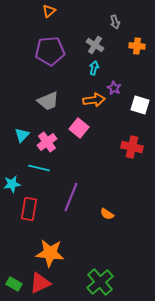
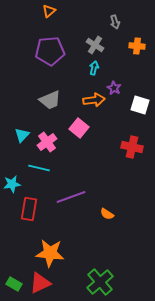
gray trapezoid: moved 2 px right, 1 px up
purple line: rotated 48 degrees clockwise
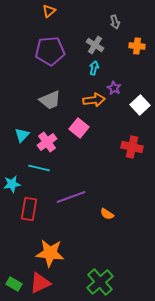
white square: rotated 30 degrees clockwise
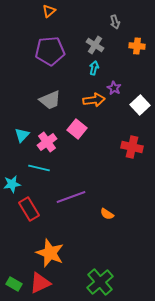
pink square: moved 2 px left, 1 px down
red rectangle: rotated 40 degrees counterclockwise
orange star: rotated 16 degrees clockwise
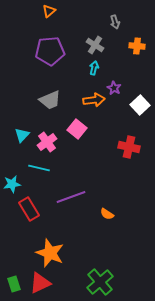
red cross: moved 3 px left
green rectangle: rotated 42 degrees clockwise
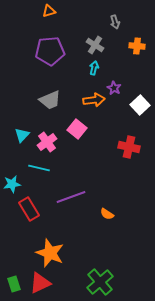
orange triangle: rotated 24 degrees clockwise
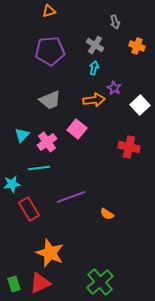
orange cross: rotated 14 degrees clockwise
cyan line: rotated 20 degrees counterclockwise
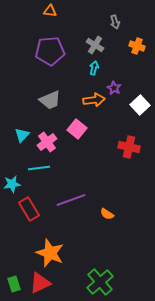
orange triangle: moved 1 px right; rotated 24 degrees clockwise
purple line: moved 3 px down
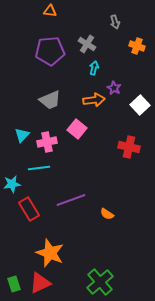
gray cross: moved 8 px left, 1 px up
pink cross: rotated 24 degrees clockwise
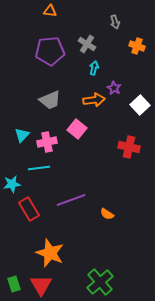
red triangle: moved 1 px right, 2 px down; rotated 35 degrees counterclockwise
